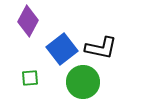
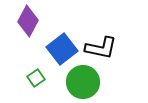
green square: moved 6 px right; rotated 30 degrees counterclockwise
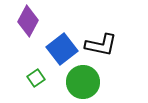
black L-shape: moved 3 px up
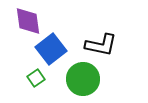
purple diamond: rotated 36 degrees counterclockwise
blue square: moved 11 px left
green circle: moved 3 px up
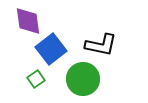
green square: moved 1 px down
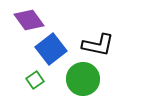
purple diamond: moved 1 px right, 1 px up; rotated 28 degrees counterclockwise
black L-shape: moved 3 px left
green square: moved 1 px left, 1 px down
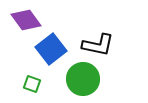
purple diamond: moved 3 px left
green square: moved 3 px left, 4 px down; rotated 36 degrees counterclockwise
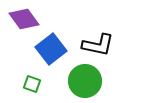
purple diamond: moved 2 px left, 1 px up
green circle: moved 2 px right, 2 px down
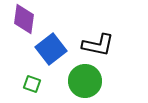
purple diamond: rotated 44 degrees clockwise
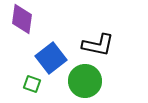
purple diamond: moved 2 px left
blue square: moved 9 px down
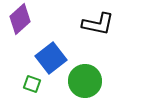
purple diamond: moved 2 px left; rotated 40 degrees clockwise
black L-shape: moved 21 px up
